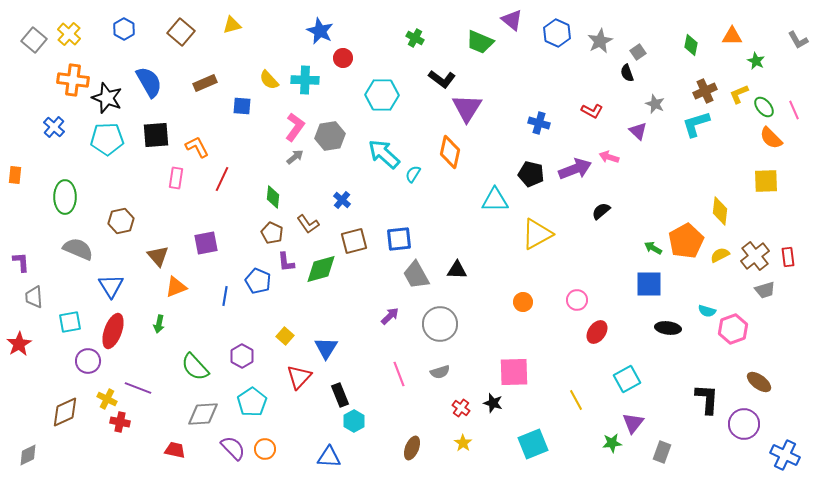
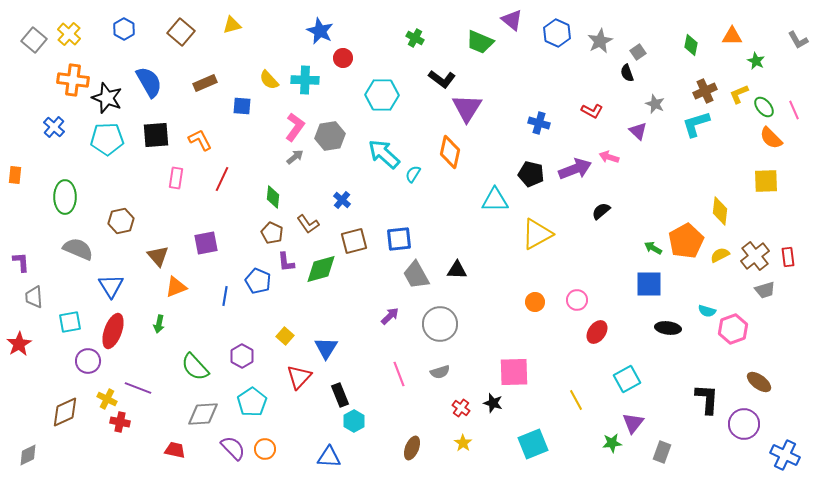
orange L-shape at (197, 147): moved 3 px right, 7 px up
orange circle at (523, 302): moved 12 px right
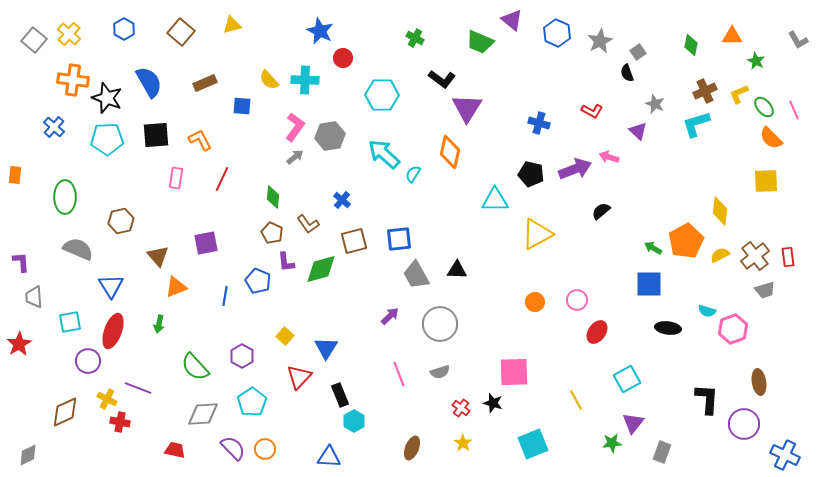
brown ellipse at (759, 382): rotated 45 degrees clockwise
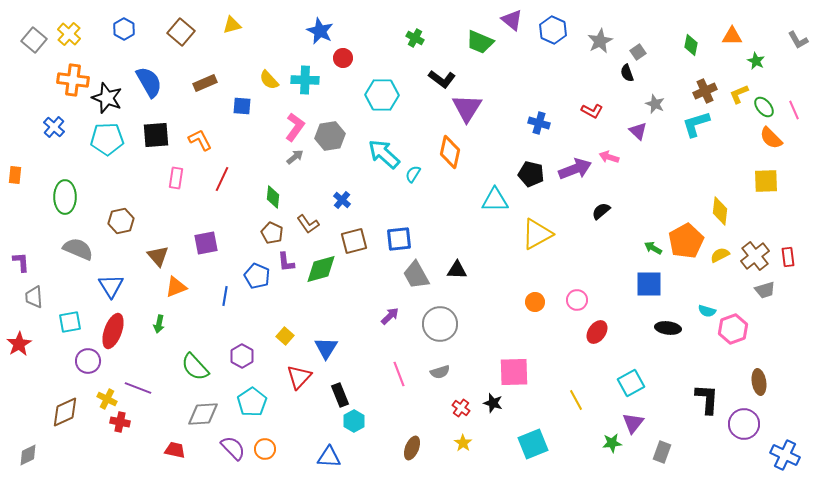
blue hexagon at (557, 33): moved 4 px left, 3 px up
blue pentagon at (258, 281): moved 1 px left, 5 px up
cyan square at (627, 379): moved 4 px right, 4 px down
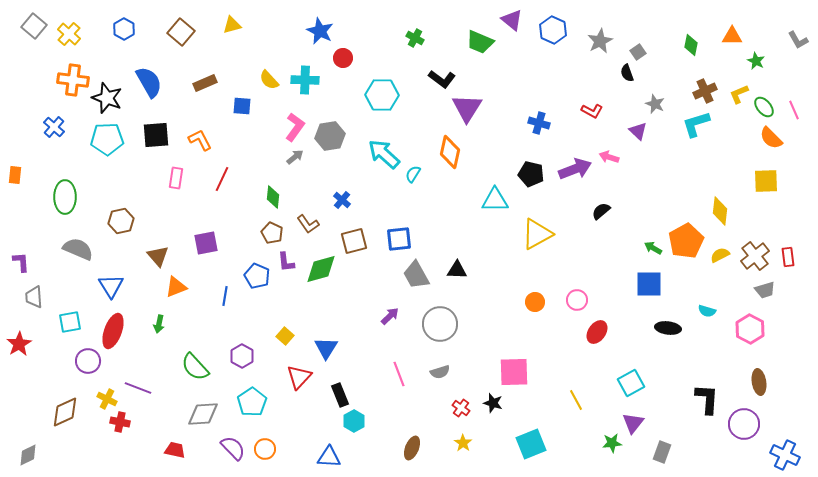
gray square at (34, 40): moved 14 px up
pink hexagon at (733, 329): moved 17 px right; rotated 12 degrees counterclockwise
cyan square at (533, 444): moved 2 px left
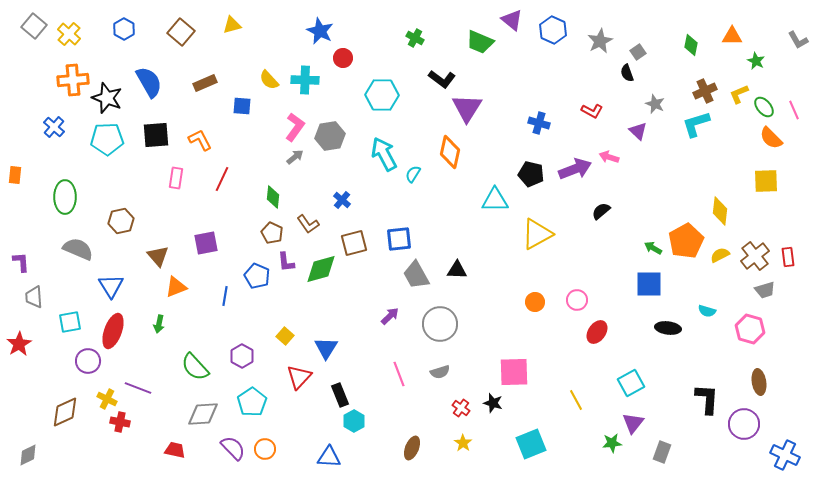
orange cross at (73, 80): rotated 12 degrees counterclockwise
cyan arrow at (384, 154): rotated 20 degrees clockwise
brown square at (354, 241): moved 2 px down
pink hexagon at (750, 329): rotated 12 degrees counterclockwise
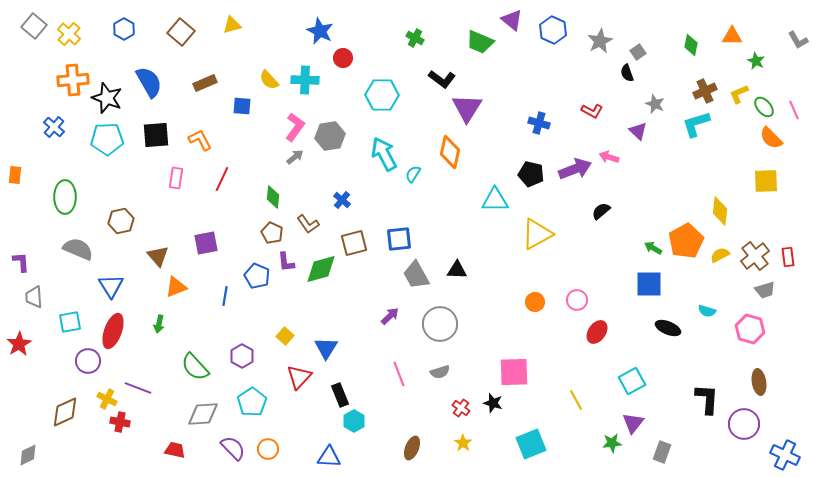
black ellipse at (668, 328): rotated 15 degrees clockwise
cyan square at (631, 383): moved 1 px right, 2 px up
orange circle at (265, 449): moved 3 px right
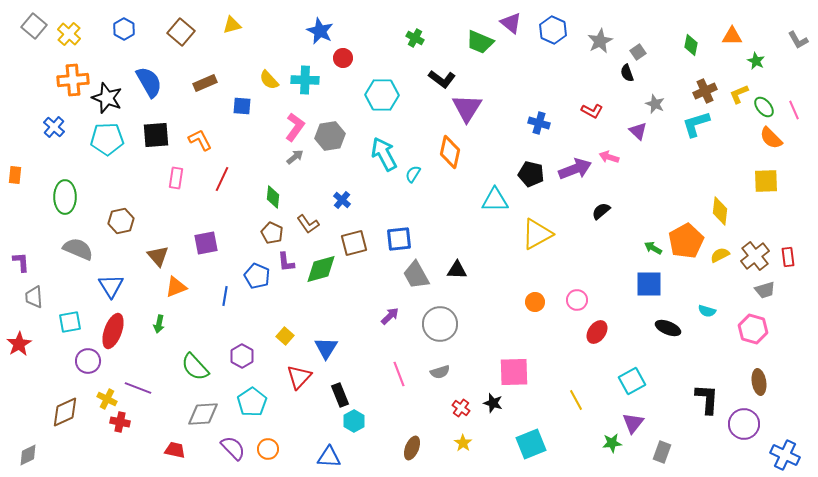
purple triangle at (512, 20): moved 1 px left, 3 px down
pink hexagon at (750, 329): moved 3 px right
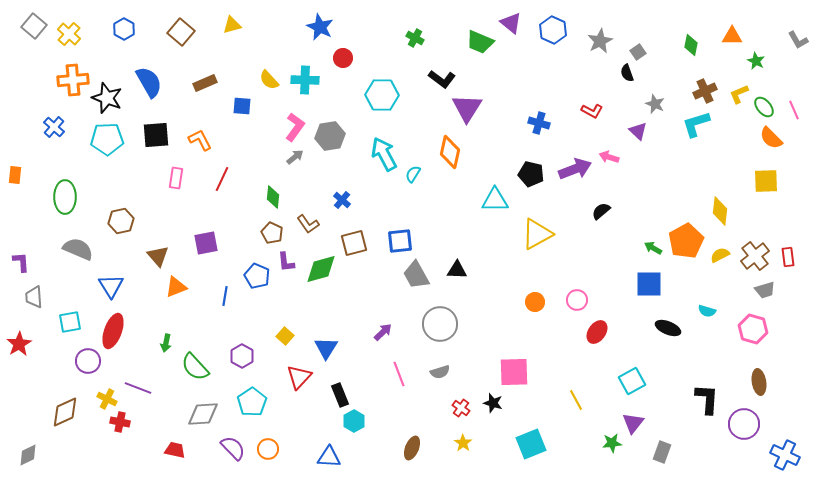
blue star at (320, 31): moved 4 px up
blue square at (399, 239): moved 1 px right, 2 px down
purple arrow at (390, 316): moved 7 px left, 16 px down
green arrow at (159, 324): moved 7 px right, 19 px down
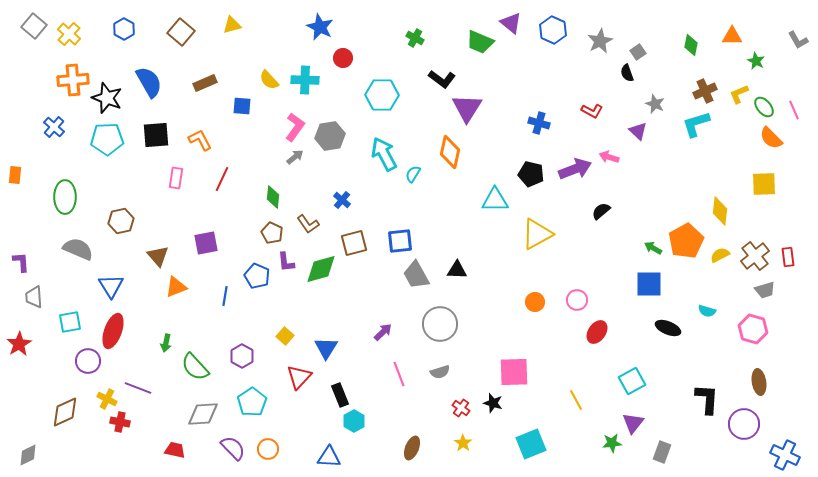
yellow square at (766, 181): moved 2 px left, 3 px down
